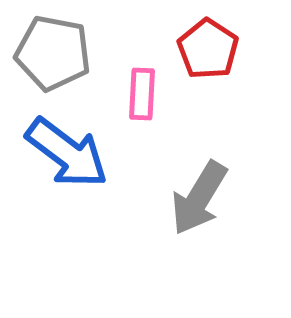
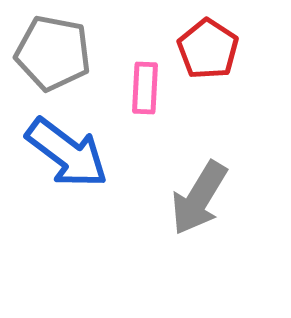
pink rectangle: moved 3 px right, 6 px up
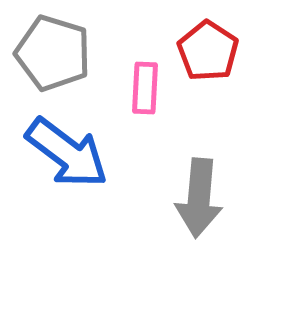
red pentagon: moved 2 px down
gray pentagon: rotated 6 degrees clockwise
gray arrow: rotated 26 degrees counterclockwise
